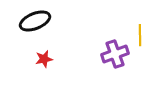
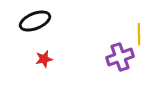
yellow line: moved 1 px left, 1 px up
purple cross: moved 5 px right, 3 px down
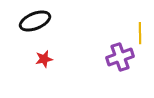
yellow line: moved 1 px right, 1 px up
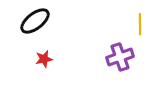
black ellipse: rotated 16 degrees counterclockwise
yellow line: moved 9 px up
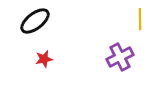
yellow line: moved 5 px up
purple cross: rotated 8 degrees counterclockwise
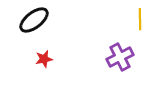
black ellipse: moved 1 px left, 1 px up
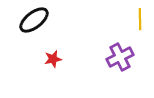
red star: moved 9 px right
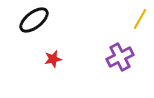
yellow line: rotated 30 degrees clockwise
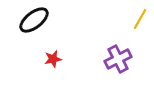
purple cross: moved 2 px left, 2 px down
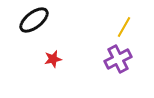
yellow line: moved 16 px left, 8 px down
